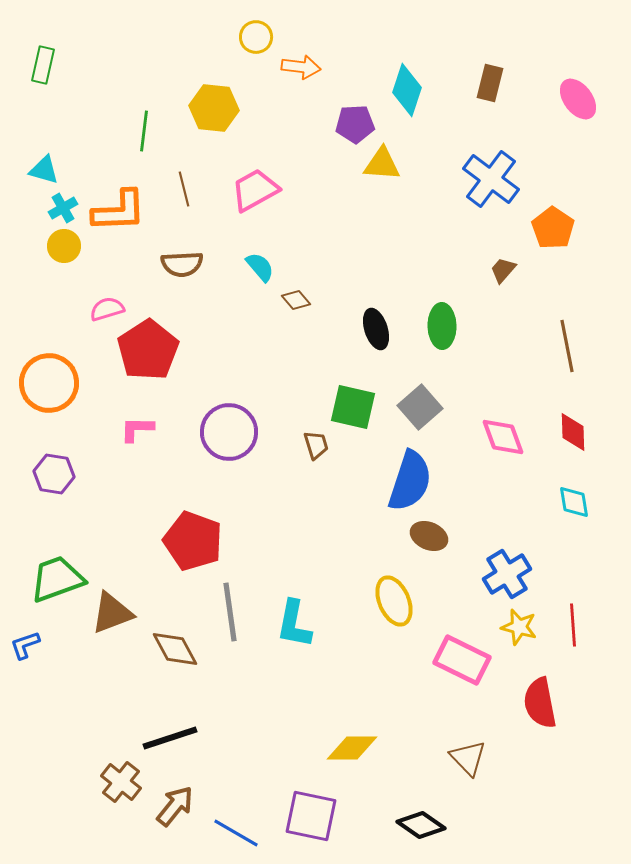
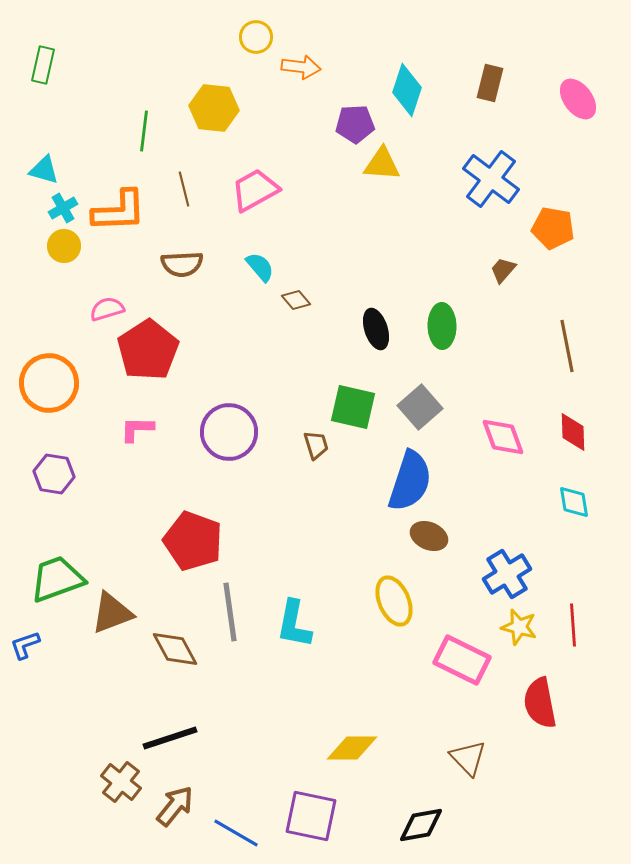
orange pentagon at (553, 228): rotated 24 degrees counterclockwise
black diamond at (421, 825): rotated 45 degrees counterclockwise
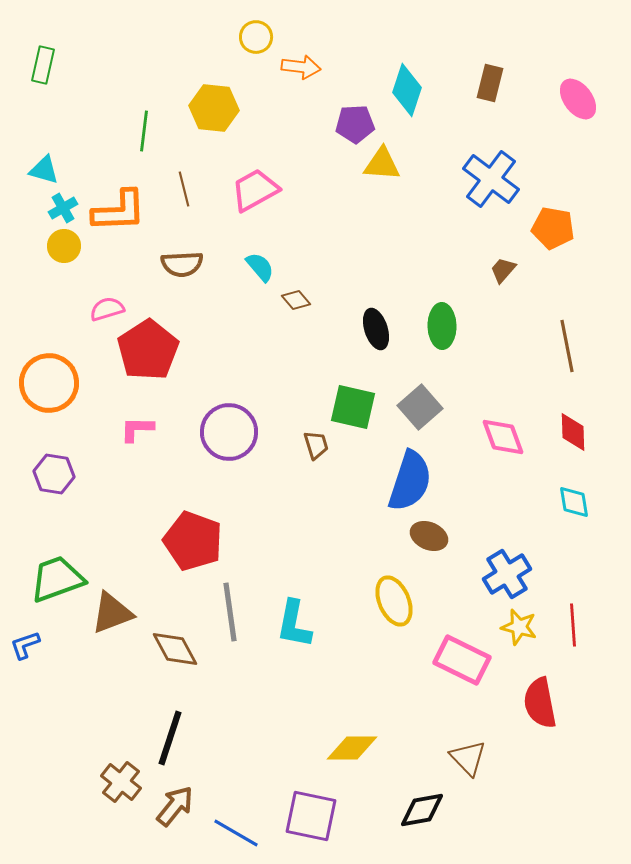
black line at (170, 738): rotated 54 degrees counterclockwise
black diamond at (421, 825): moved 1 px right, 15 px up
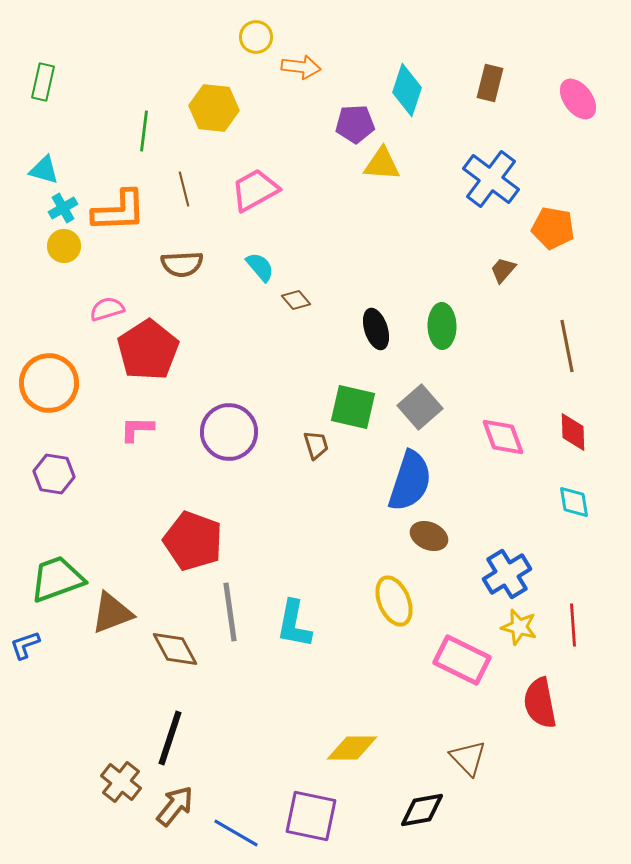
green rectangle at (43, 65): moved 17 px down
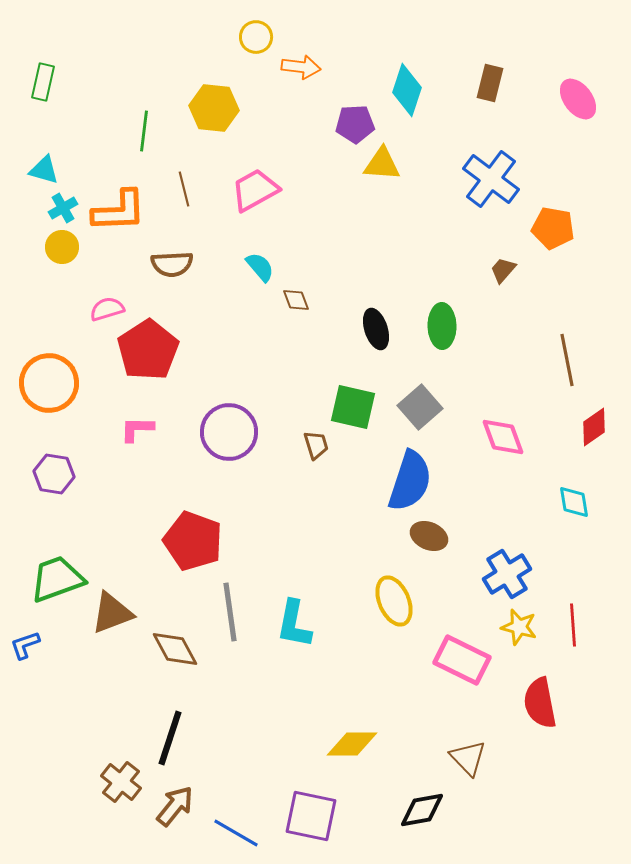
yellow circle at (64, 246): moved 2 px left, 1 px down
brown semicircle at (182, 264): moved 10 px left
brown diamond at (296, 300): rotated 20 degrees clockwise
brown line at (567, 346): moved 14 px down
red diamond at (573, 432): moved 21 px right, 5 px up; rotated 57 degrees clockwise
yellow diamond at (352, 748): moved 4 px up
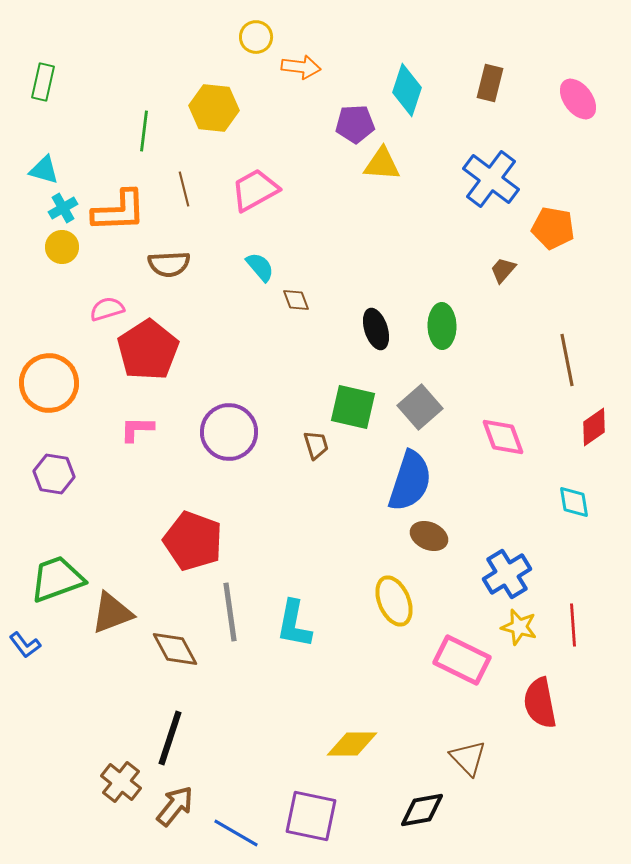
brown semicircle at (172, 264): moved 3 px left
blue L-shape at (25, 645): rotated 108 degrees counterclockwise
